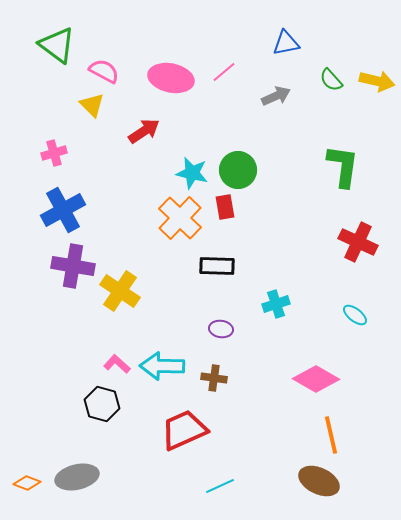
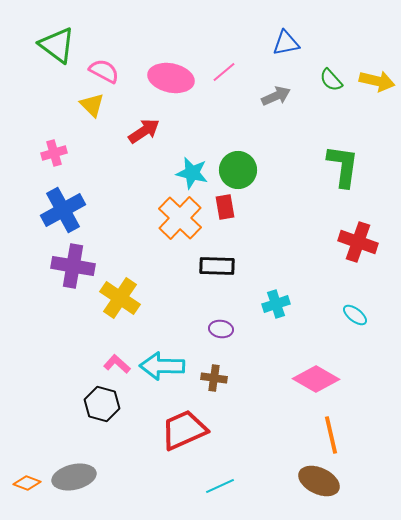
red cross: rotated 6 degrees counterclockwise
yellow cross: moved 7 px down
gray ellipse: moved 3 px left
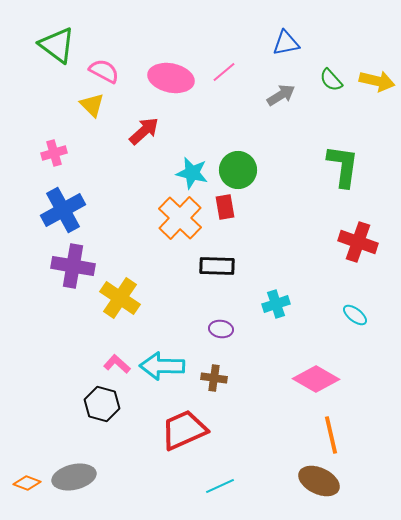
gray arrow: moved 5 px right, 1 px up; rotated 8 degrees counterclockwise
red arrow: rotated 8 degrees counterclockwise
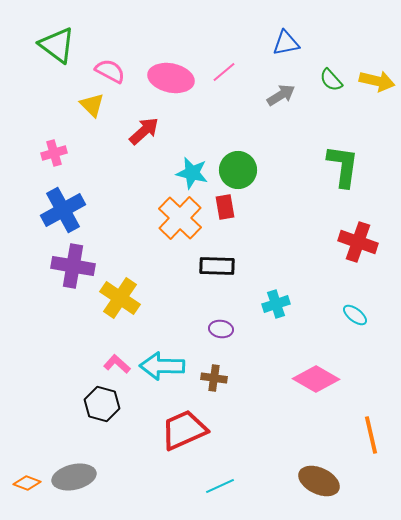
pink semicircle: moved 6 px right
orange line: moved 40 px right
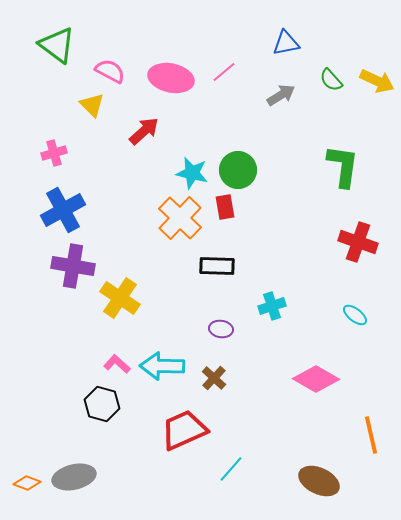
yellow arrow: rotated 12 degrees clockwise
cyan cross: moved 4 px left, 2 px down
brown cross: rotated 35 degrees clockwise
cyan line: moved 11 px right, 17 px up; rotated 24 degrees counterclockwise
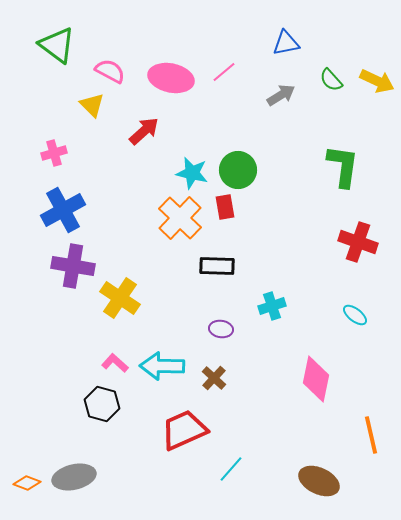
pink L-shape: moved 2 px left, 1 px up
pink diamond: rotated 72 degrees clockwise
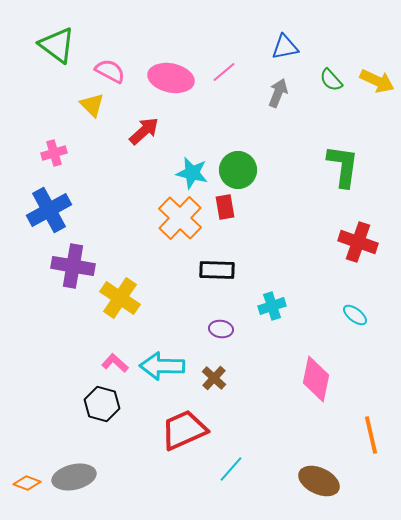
blue triangle: moved 1 px left, 4 px down
gray arrow: moved 3 px left, 2 px up; rotated 36 degrees counterclockwise
blue cross: moved 14 px left
black rectangle: moved 4 px down
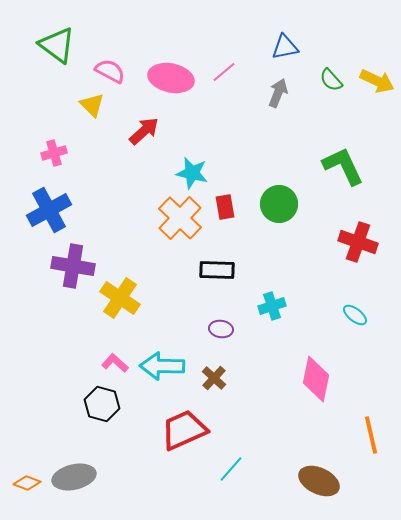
green L-shape: rotated 33 degrees counterclockwise
green circle: moved 41 px right, 34 px down
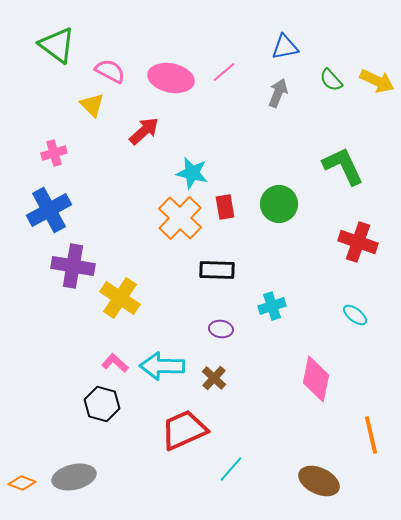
orange diamond: moved 5 px left
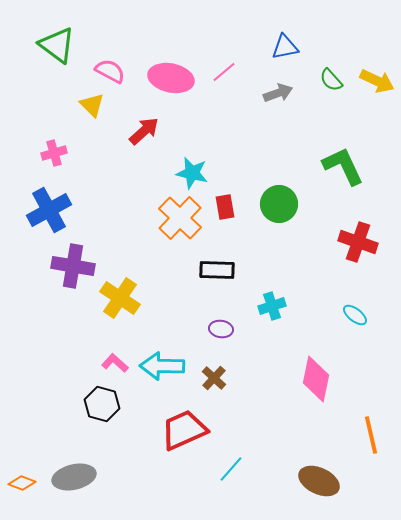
gray arrow: rotated 48 degrees clockwise
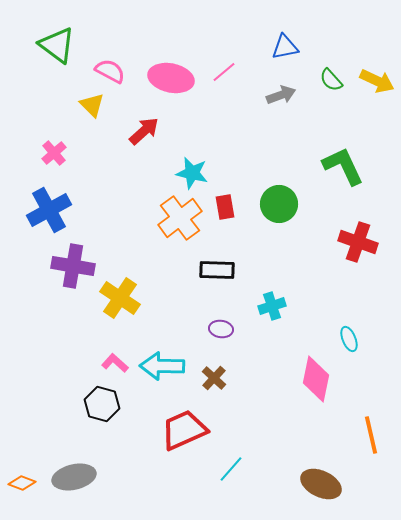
gray arrow: moved 3 px right, 2 px down
pink cross: rotated 25 degrees counterclockwise
orange cross: rotated 9 degrees clockwise
cyan ellipse: moved 6 px left, 24 px down; rotated 30 degrees clockwise
brown ellipse: moved 2 px right, 3 px down
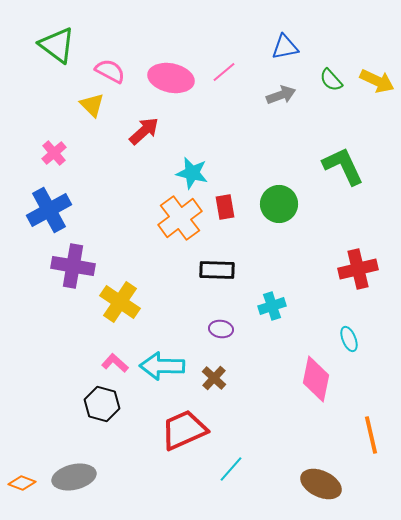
red cross: moved 27 px down; rotated 33 degrees counterclockwise
yellow cross: moved 4 px down
